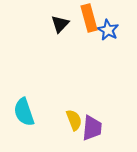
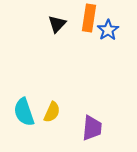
orange rectangle: rotated 24 degrees clockwise
black triangle: moved 3 px left
blue star: rotated 10 degrees clockwise
yellow semicircle: moved 22 px left, 8 px up; rotated 45 degrees clockwise
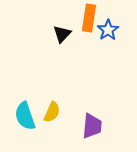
black triangle: moved 5 px right, 10 px down
cyan semicircle: moved 1 px right, 4 px down
purple trapezoid: moved 2 px up
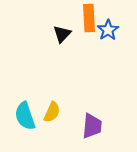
orange rectangle: rotated 12 degrees counterclockwise
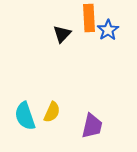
purple trapezoid: rotated 8 degrees clockwise
